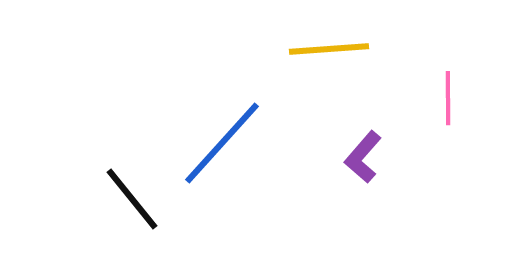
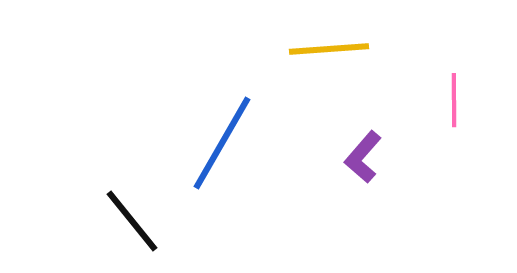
pink line: moved 6 px right, 2 px down
blue line: rotated 12 degrees counterclockwise
black line: moved 22 px down
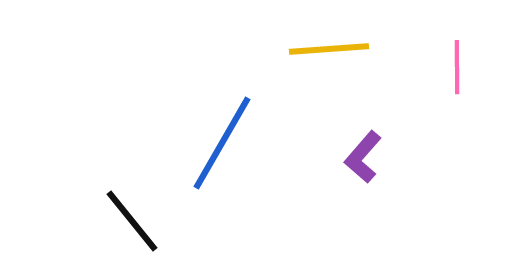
pink line: moved 3 px right, 33 px up
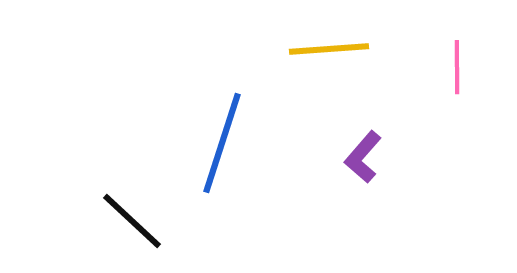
blue line: rotated 12 degrees counterclockwise
black line: rotated 8 degrees counterclockwise
